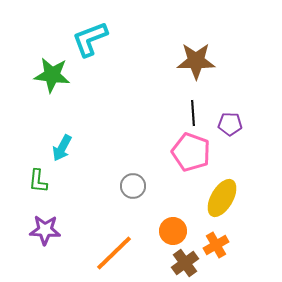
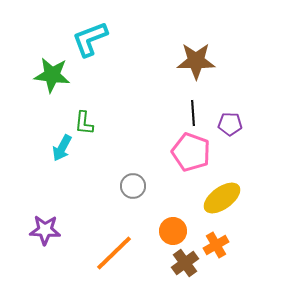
green L-shape: moved 46 px right, 58 px up
yellow ellipse: rotated 24 degrees clockwise
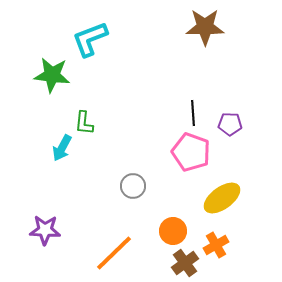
brown star: moved 9 px right, 34 px up
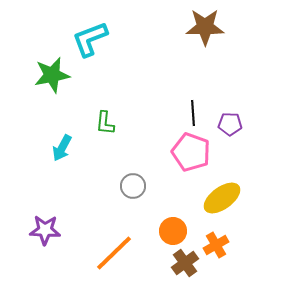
green star: rotated 18 degrees counterclockwise
green L-shape: moved 21 px right
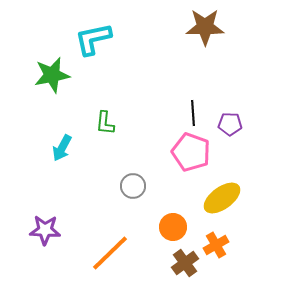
cyan L-shape: moved 3 px right; rotated 9 degrees clockwise
orange circle: moved 4 px up
orange line: moved 4 px left
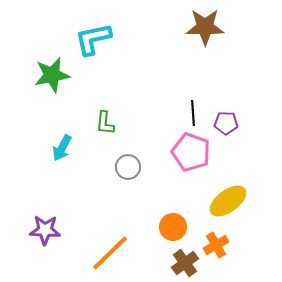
purple pentagon: moved 4 px left, 1 px up
gray circle: moved 5 px left, 19 px up
yellow ellipse: moved 6 px right, 3 px down
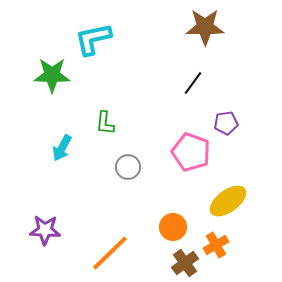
green star: rotated 12 degrees clockwise
black line: moved 30 px up; rotated 40 degrees clockwise
purple pentagon: rotated 10 degrees counterclockwise
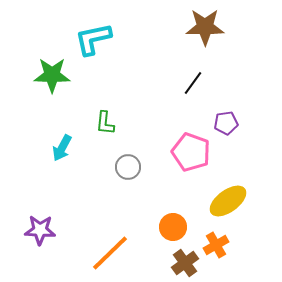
purple star: moved 5 px left
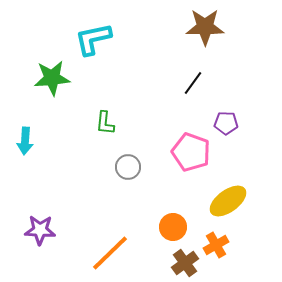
green star: moved 3 px down; rotated 6 degrees counterclockwise
purple pentagon: rotated 10 degrees clockwise
cyan arrow: moved 37 px left, 7 px up; rotated 24 degrees counterclockwise
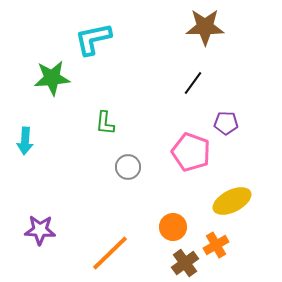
yellow ellipse: moved 4 px right; rotated 9 degrees clockwise
